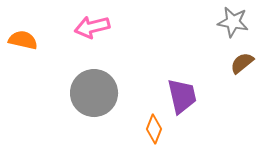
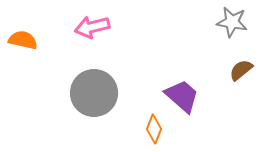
gray star: moved 1 px left
brown semicircle: moved 1 px left, 7 px down
purple trapezoid: rotated 36 degrees counterclockwise
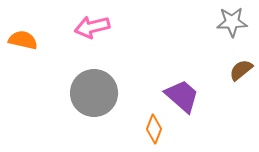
gray star: rotated 12 degrees counterclockwise
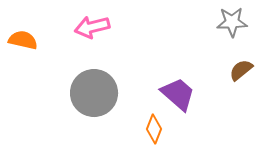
purple trapezoid: moved 4 px left, 2 px up
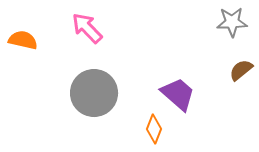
pink arrow: moved 5 px left, 1 px down; rotated 60 degrees clockwise
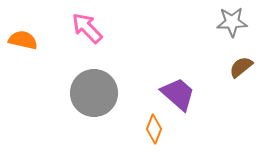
brown semicircle: moved 3 px up
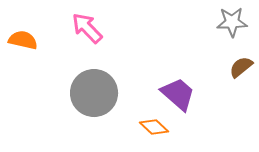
orange diamond: moved 2 px up; rotated 68 degrees counterclockwise
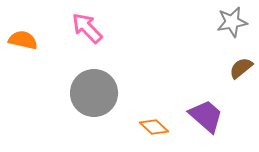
gray star: rotated 8 degrees counterclockwise
brown semicircle: moved 1 px down
purple trapezoid: moved 28 px right, 22 px down
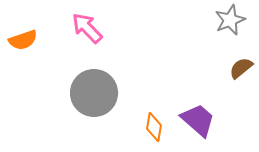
gray star: moved 2 px left, 2 px up; rotated 12 degrees counterclockwise
orange semicircle: rotated 148 degrees clockwise
purple trapezoid: moved 8 px left, 4 px down
orange diamond: rotated 56 degrees clockwise
